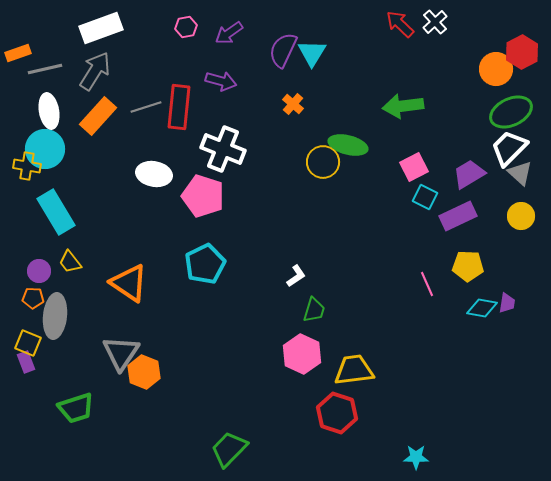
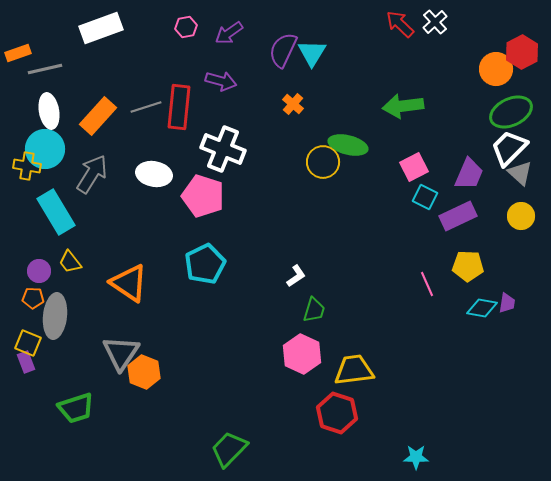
gray arrow at (95, 71): moved 3 px left, 103 px down
purple trapezoid at (469, 174): rotated 144 degrees clockwise
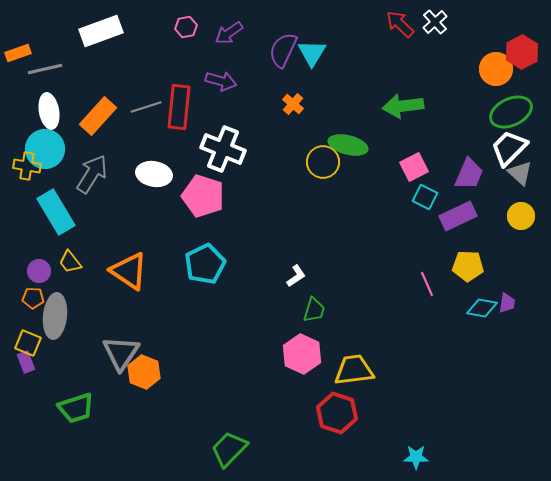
white rectangle at (101, 28): moved 3 px down
orange triangle at (129, 283): moved 12 px up
